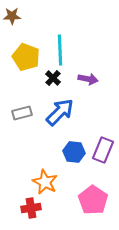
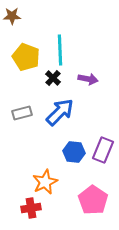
orange star: rotated 20 degrees clockwise
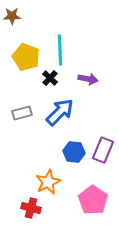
black cross: moved 3 px left
orange star: moved 3 px right
red cross: rotated 24 degrees clockwise
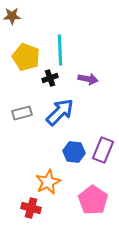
black cross: rotated 28 degrees clockwise
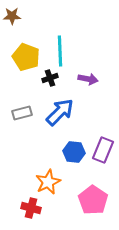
cyan line: moved 1 px down
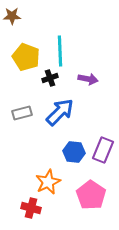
pink pentagon: moved 2 px left, 5 px up
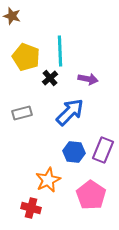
brown star: rotated 18 degrees clockwise
black cross: rotated 21 degrees counterclockwise
blue arrow: moved 10 px right
orange star: moved 2 px up
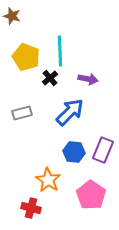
orange star: rotated 15 degrees counterclockwise
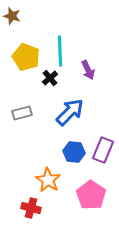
purple arrow: moved 9 px up; rotated 54 degrees clockwise
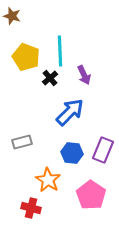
purple arrow: moved 4 px left, 5 px down
gray rectangle: moved 29 px down
blue hexagon: moved 2 px left, 1 px down
